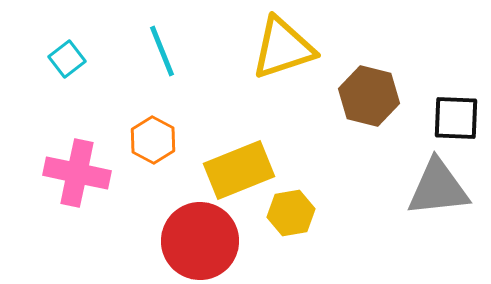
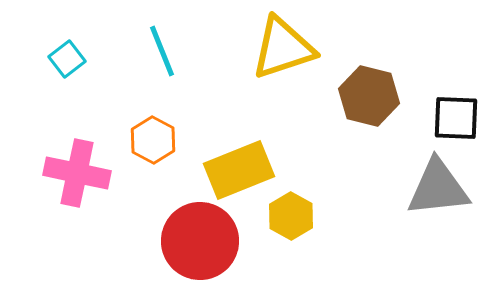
yellow hexagon: moved 3 px down; rotated 21 degrees counterclockwise
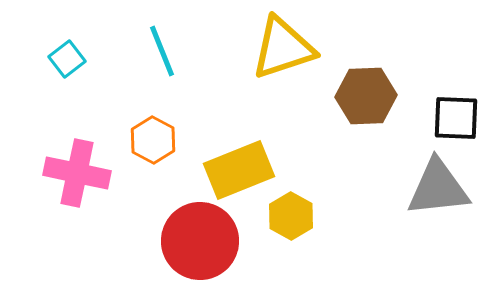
brown hexagon: moved 3 px left; rotated 16 degrees counterclockwise
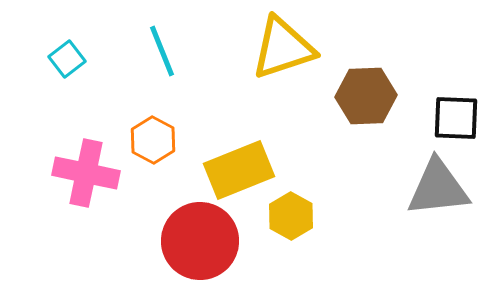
pink cross: moved 9 px right
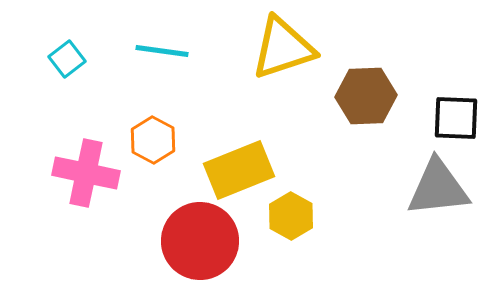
cyan line: rotated 60 degrees counterclockwise
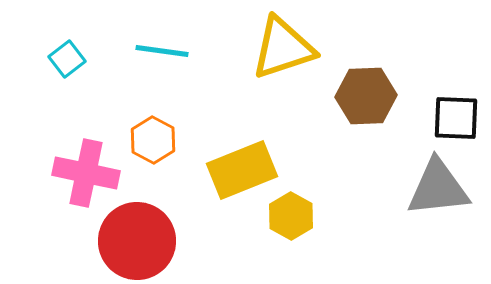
yellow rectangle: moved 3 px right
red circle: moved 63 px left
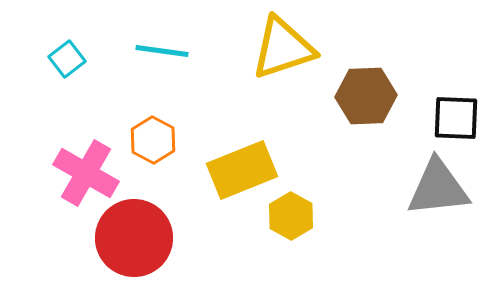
pink cross: rotated 18 degrees clockwise
red circle: moved 3 px left, 3 px up
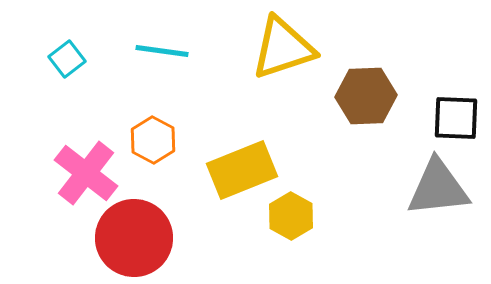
pink cross: rotated 8 degrees clockwise
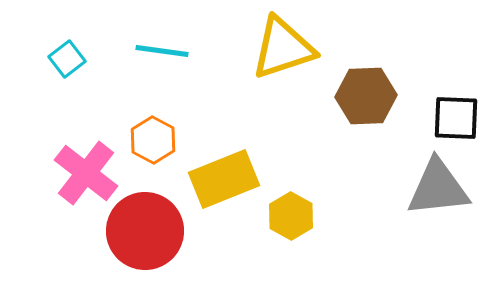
yellow rectangle: moved 18 px left, 9 px down
red circle: moved 11 px right, 7 px up
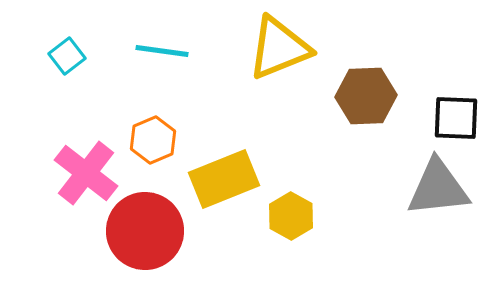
yellow triangle: moved 4 px left; rotated 4 degrees counterclockwise
cyan square: moved 3 px up
orange hexagon: rotated 9 degrees clockwise
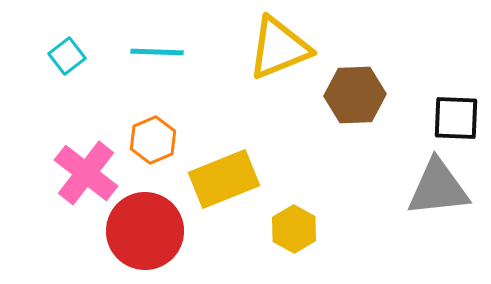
cyan line: moved 5 px left, 1 px down; rotated 6 degrees counterclockwise
brown hexagon: moved 11 px left, 1 px up
yellow hexagon: moved 3 px right, 13 px down
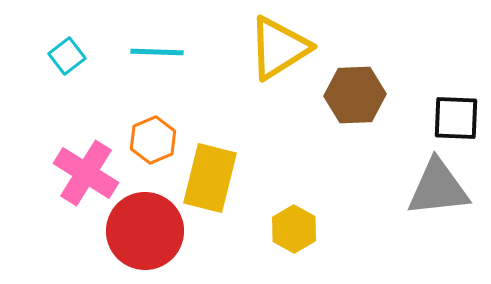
yellow triangle: rotated 10 degrees counterclockwise
pink cross: rotated 6 degrees counterclockwise
yellow rectangle: moved 14 px left, 1 px up; rotated 54 degrees counterclockwise
